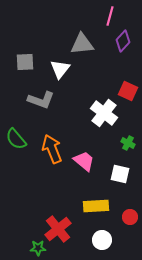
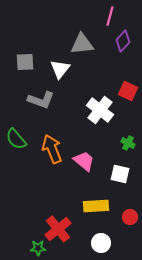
white cross: moved 4 px left, 3 px up
white circle: moved 1 px left, 3 px down
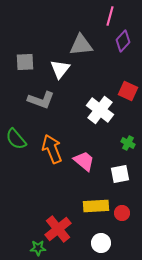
gray triangle: moved 1 px left, 1 px down
white square: rotated 24 degrees counterclockwise
red circle: moved 8 px left, 4 px up
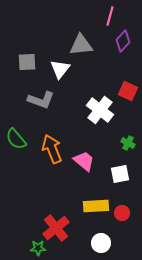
gray square: moved 2 px right
red cross: moved 2 px left, 1 px up
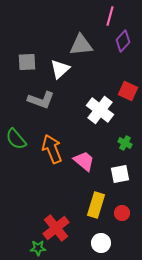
white triangle: rotated 10 degrees clockwise
green cross: moved 3 px left
yellow rectangle: moved 1 px up; rotated 70 degrees counterclockwise
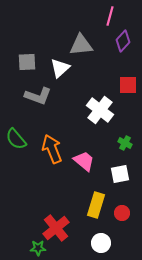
white triangle: moved 1 px up
red square: moved 6 px up; rotated 24 degrees counterclockwise
gray L-shape: moved 3 px left, 4 px up
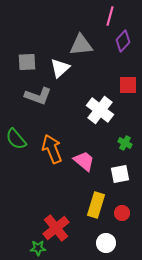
white circle: moved 5 px right
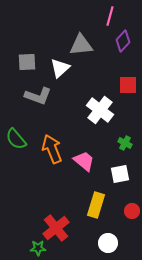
red circle: moved 10 px right, 2 px up
white circle: moved 2 px right
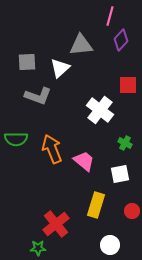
purple diamond: moved 2 px left, 1 px up
green semicircle: rotated 50 degrees counterclockwise
red cross: moved 4 px up
white circle: moved 2 px right, 2 px down
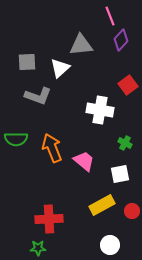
pink line: rotated 36 degrees counterclockwise
red square: rotated 36 degrees counterclockwise
white cross: rotated 28 degrees counterclockwise
orange arrow: moved 1 px up
yellow rectangle: moved 6 px right; rotated 45 degrees clockwise
red cross: moved 7 px left, 5 px up; rotated 36 degrees clockwise
